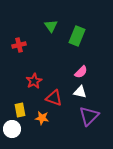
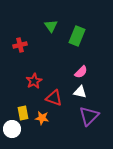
red cross: moved 1 px right
yellow rectangle: moved 3 px right, 3 px down
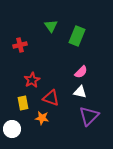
red star: moved 2 px left, 1 px up
red triangle: moved 3 px left
yellow rectangle: moved 10 px up
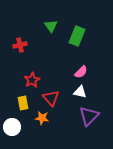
red triangle: rotated 30 degrees clockwise
white circle: moved 2 px up
